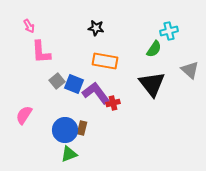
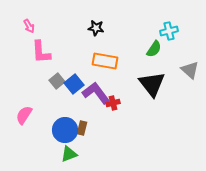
blue square: rotated 30 degrees clockwise
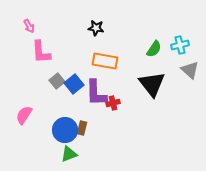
cyan cross: moved 11 px right, 14 px down
purple L-shape: rotated 144 degrees counterclockwise
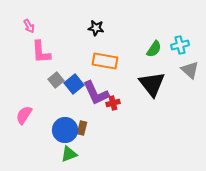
gray square: moved 1 px left, 1 px up
purple L-shape: rotated 24 degrees counterclockwise
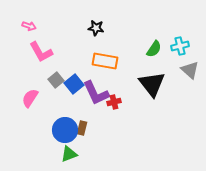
pink arrow: rotated 40 degrees counterclockwise
cyan cross: moved 1 px down
pink L-shape: rotated 25 degrees counterclockwise
red cross: moved 1 px right, 1 px up
pink semicircle: moved 6 px right, 17 px up
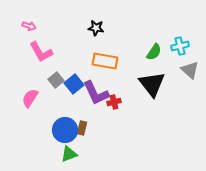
green semicircle: moved 3 px down
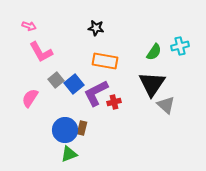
gray triangle: moved 24 px left, 35 px down
black triangle: rotated 12 degrees clockwise
purple L-shape: rotated 88 degrees clockwise
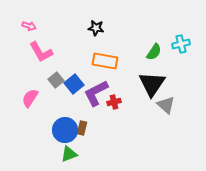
cyan cross: moved 1 px right, 2 px up
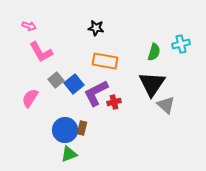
green semicircle: rotated 18 degrees counterclockwise
